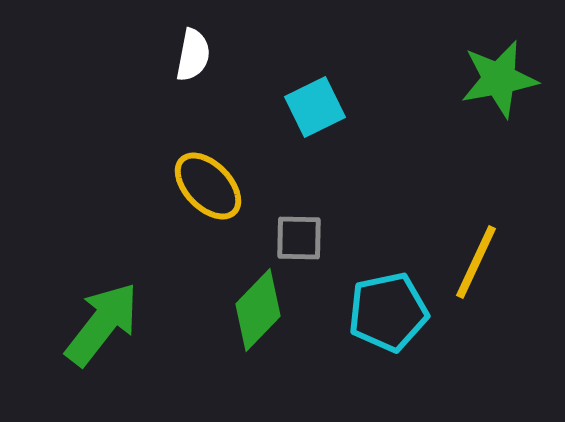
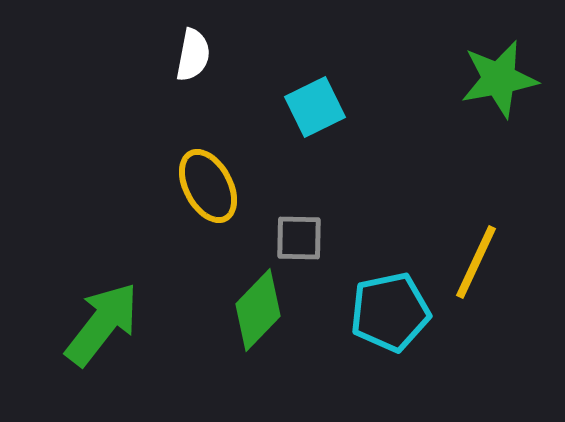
yellow ellipse: rotated 16 degrees clockwise
cyan pentagon: moved 2 px right
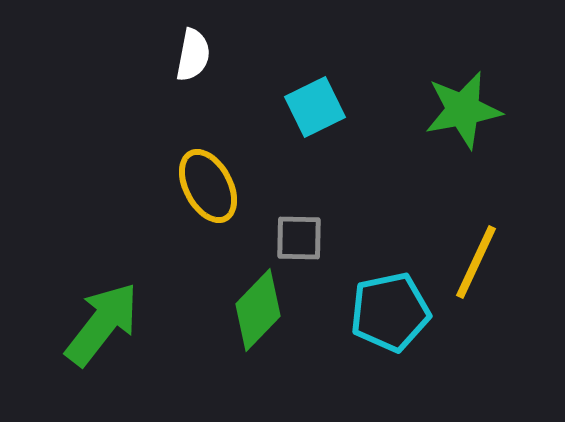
green star: moved 36 px left, 31 px down
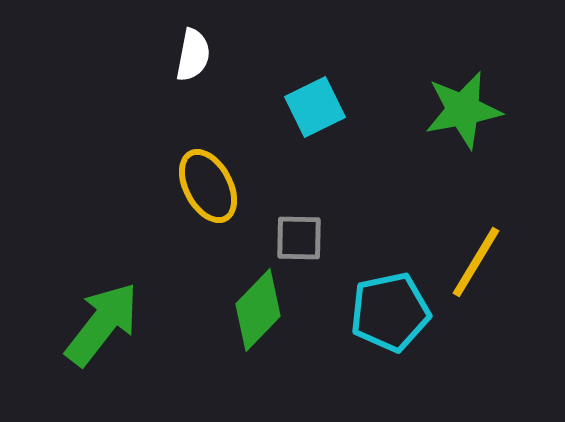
yellow line: rotated 6 degrees clockwise
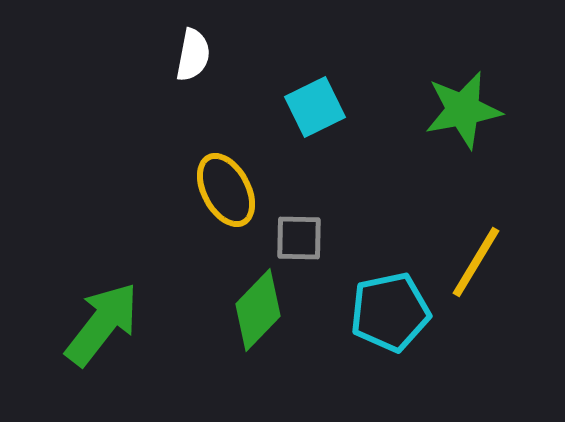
yellow ellipse: moved 18 px right, 4 px down
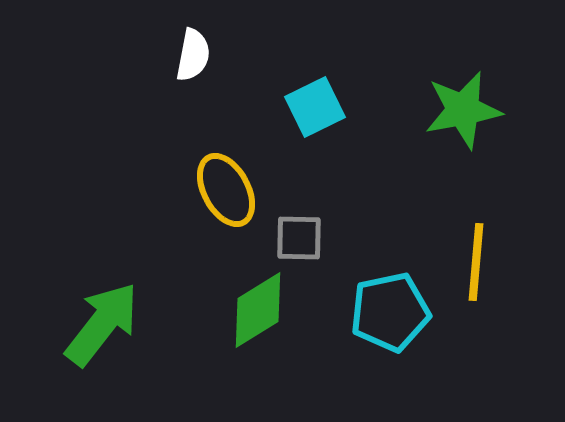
yellow line: rotated 26 degrees counterclockwise
green diamond: rotated 14 degrees clockwise
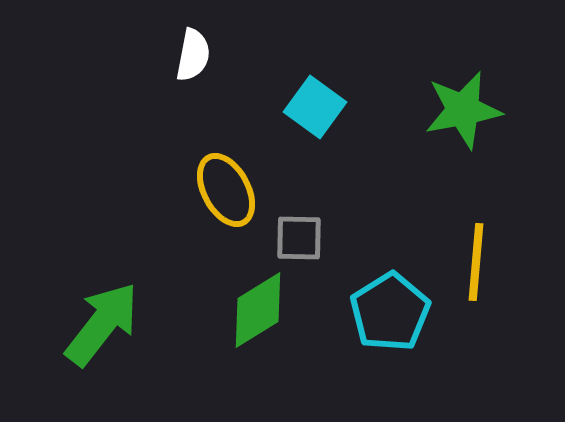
cyan square: rotated 28 degrees counterclockwise
cyan pentagon: rotated 20 degrees counterclockwise
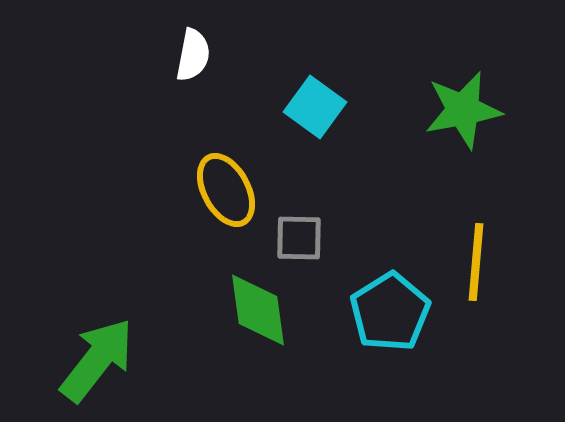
green diamond: rotated 66 degrees counterclockwise
green arrow: moved 5 px left, 36 px down
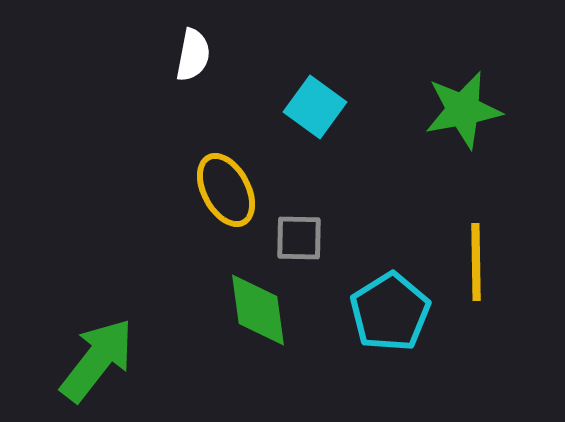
yellow line: rotated 6 degrees counterclockwise
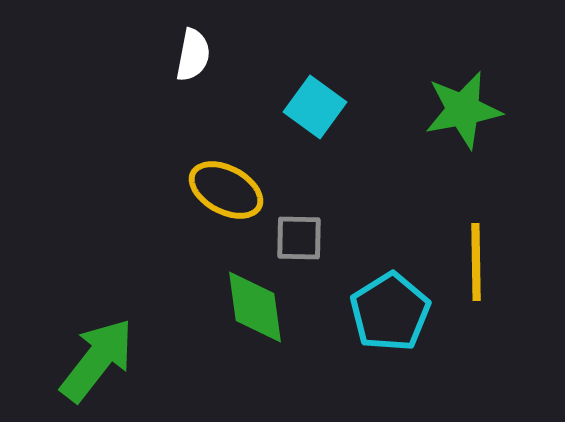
yellow ellipse: rotated 34 degrees counterclockwise
green diamond: moved 3 px left, 3 px up
